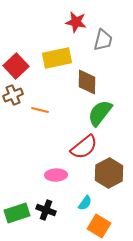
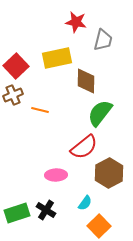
brown diamond: moved 1 px left, 1 px up
black cross: rotated 12 degrees clockwise
orange square: rotated 15 degrees clockwise
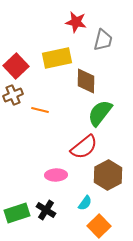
brown hexagon: moved 1 px left, 2 px down
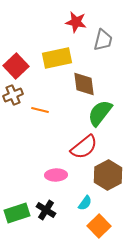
brown diamond: moved 2 px left, 3 px down; rotated 8 degrees counterclockwise
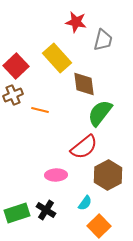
yellow rectangle: rotated 60 degrees clockwise
